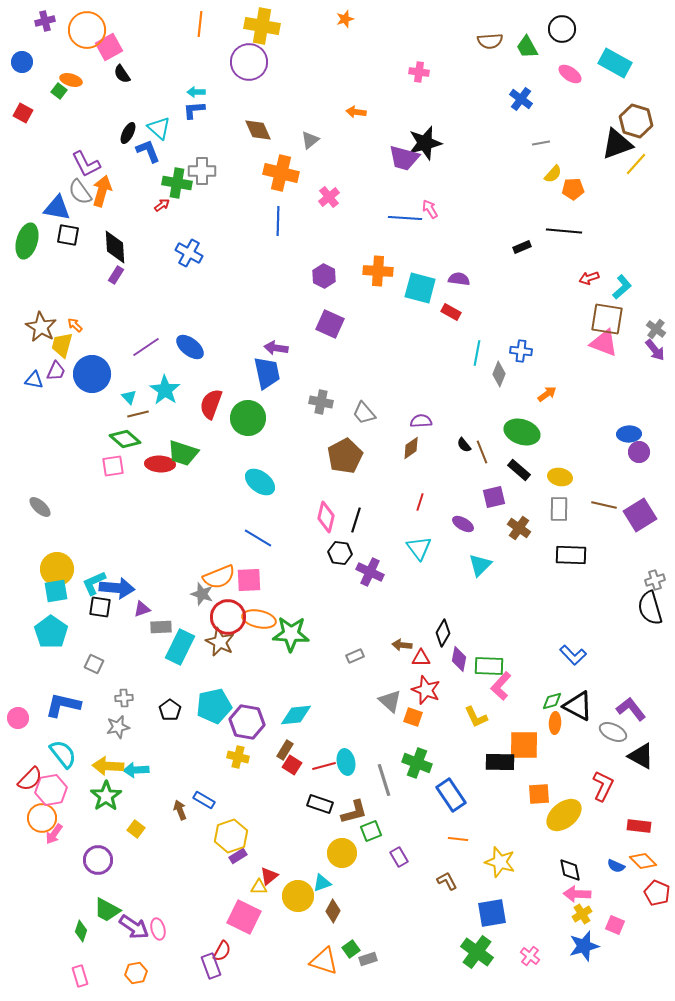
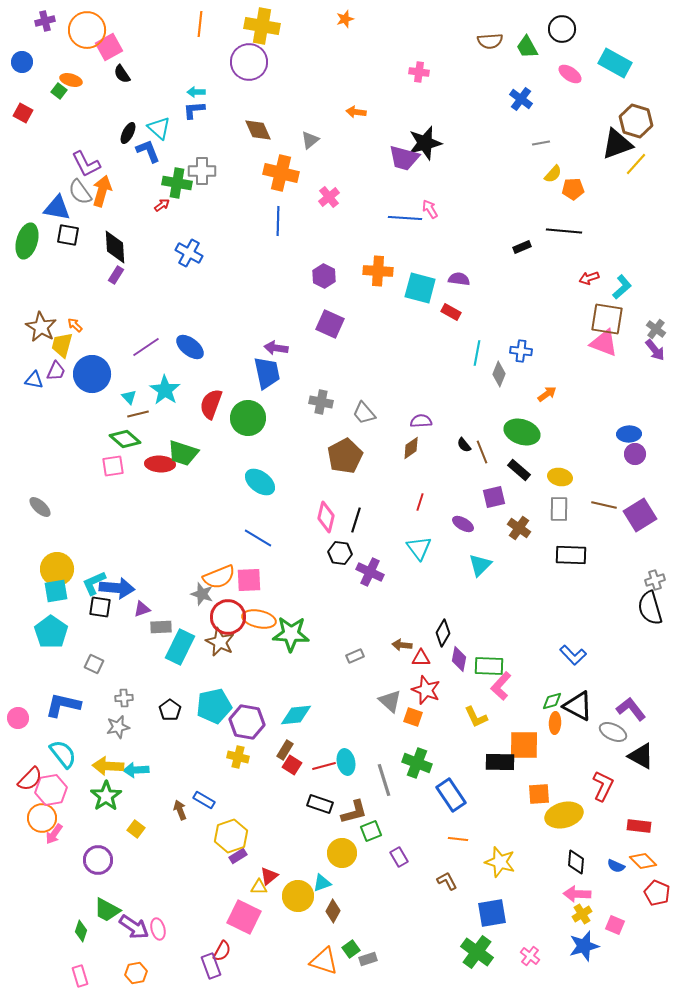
purple circle at (639, 452): moved 4 px left, 2 px down
yellow ellipse at (564, 815): rotated 24 degrees clockwise
black diamond at (570, 870): moved 6 px right, 8 px up; rotated 15 degrees clockwise
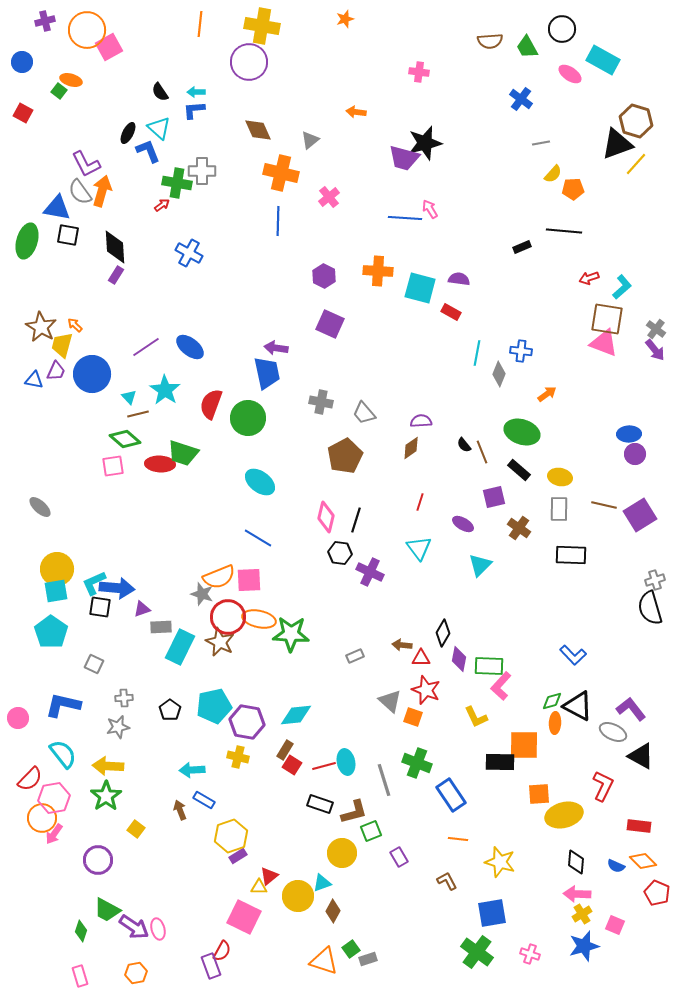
cyan rectangle at (615, 63): moved 12 px left, 3 px up
black semicircle at (122, 74): moved 38 px right, 18 px down
cyan arrow at (136, 770): moved 56 px right
pink hexagon at (51, 790): moved 3 px right, 8 px down
pink cross at (530, 956): moved 2 px up; rotated 18 degrees counterclockwise
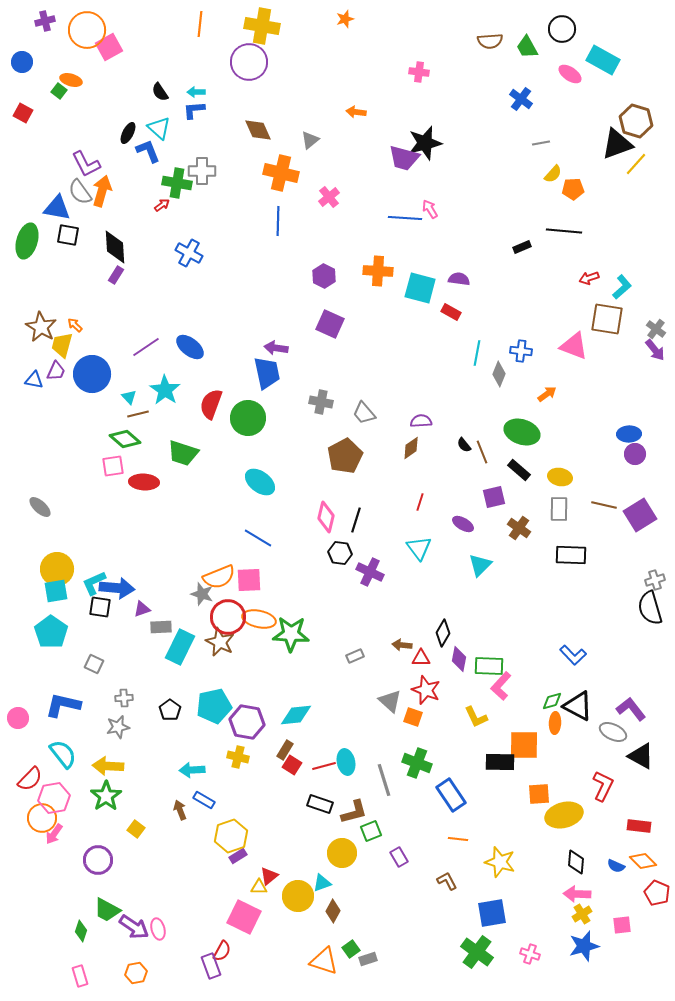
pink triangle at (604, 343): moved 30 px left, 3 px down
red ellipse at (160, 464): moved 16 px left, 18 px down
pink square at (615, 925): moved 7 px right; rotated 30 degrees counterclockwise
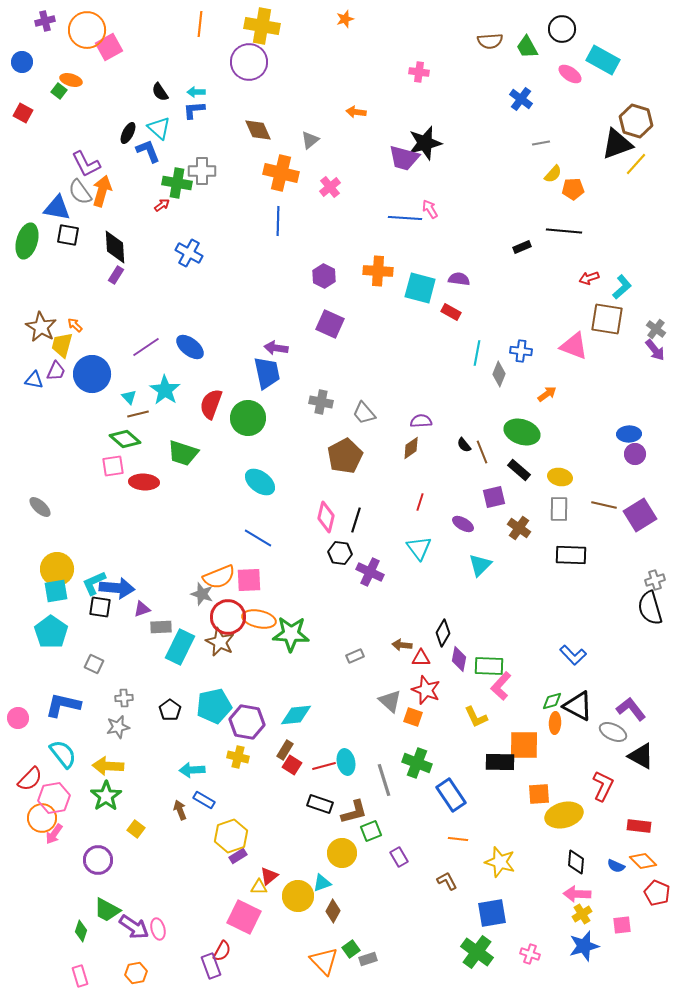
pink cross at (329, 197): moved 1 px right, 10 px up
orange triangle at (324, 961): rotated 28 degrees clockwise
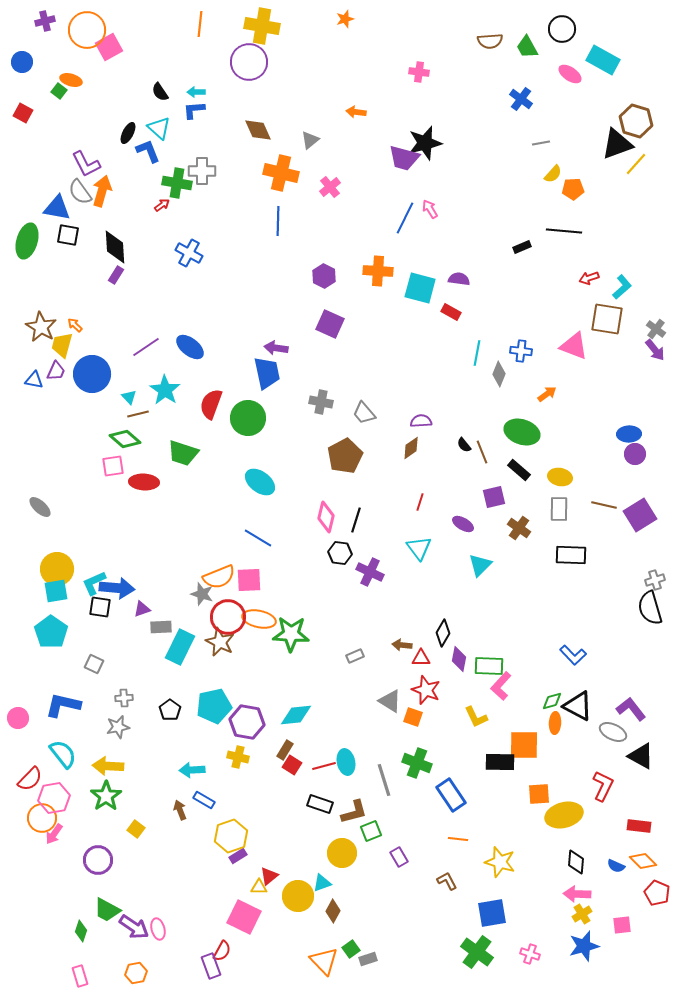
blue line at (405, 218): rotated 68 degrees counterclockwise
gray triangle at (390, 701): rotated 10 degrees counterclockwise
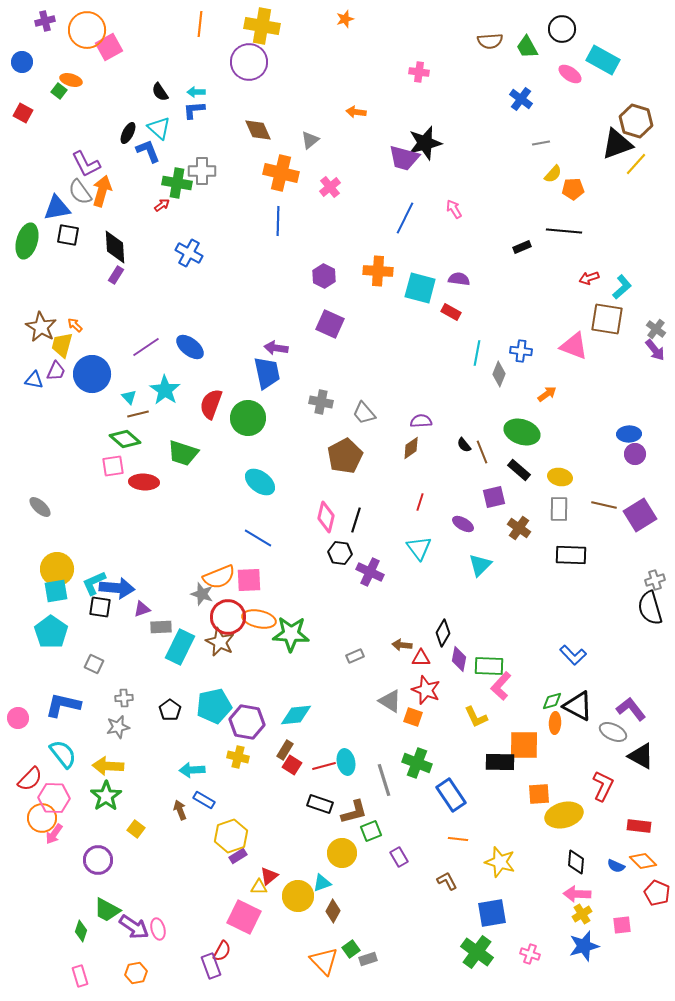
blue triangle at (57, 208): rotated 20 degrees counterclockwise
pink arrow at (430, 209): moved 24 px right
pink hexagon at (54, 798): rotated 12 degrees clockwise
